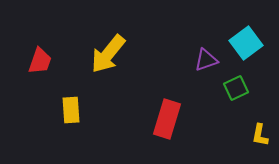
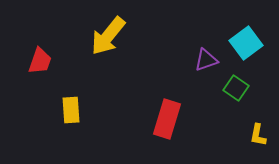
yellow arrow: moved 18 px up
green square: rotated 30 degrees counterclockwise
yellow L-shape: moved 2 px left
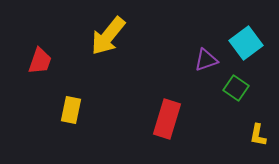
yellow rectangle: rotated 16 degrees clockwise
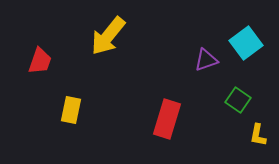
green square: moved 2 px right, 12 px down
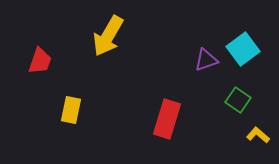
yellow arrow: rotated 9 degrees counterclockwise
cyan square: moved 3 px left, 6 px down
yellow L-shape: rotated 120 degrees clockwise
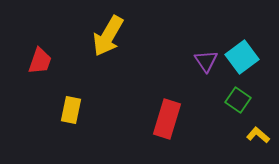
cyan square: moved 1 px left, 8 px down
purple triangle: moved 1 px down; rotated 45 degrees counterclockwise
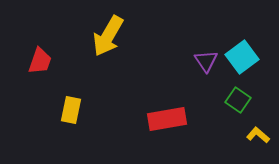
red rectangle: rotated 63 degrees clockwise
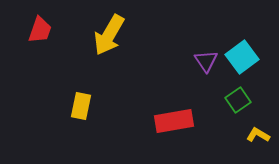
yellow arrow: moved 1 px right, 1 px up
red trapezoid: moved 31 px up
green square: rotated 20 degrees clockwise
yellow rectangle: moved 10 px right, 4 px up
red rectangle: moved 7 px right, 2 px down
yellow L-shape: rotated 10 degrees counterclockwise
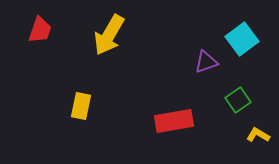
cyan square: moved 18 px up
purple triangle: moved 1 px down; rotated 45 degrees clockwise
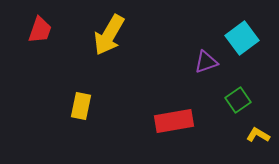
cyan square: moved 1 px up
